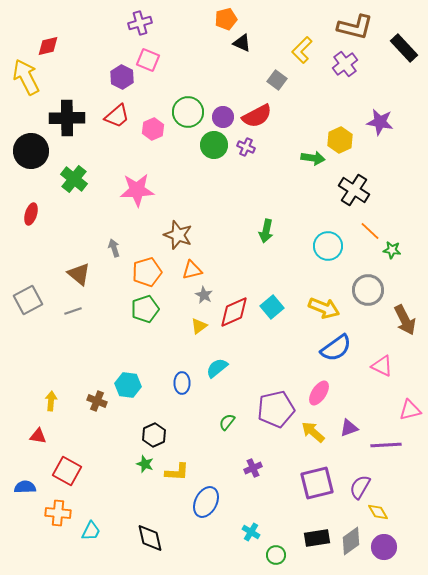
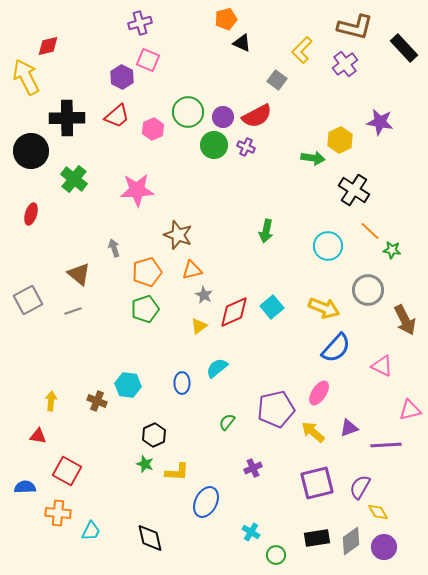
blue semicircle at (336, 348): rotated 12 degrees counterclockwise
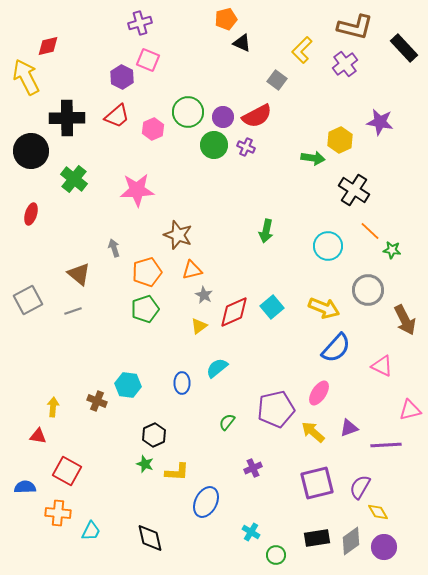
yellow arrow at (51, 401): moved 2 px right, 6 px down
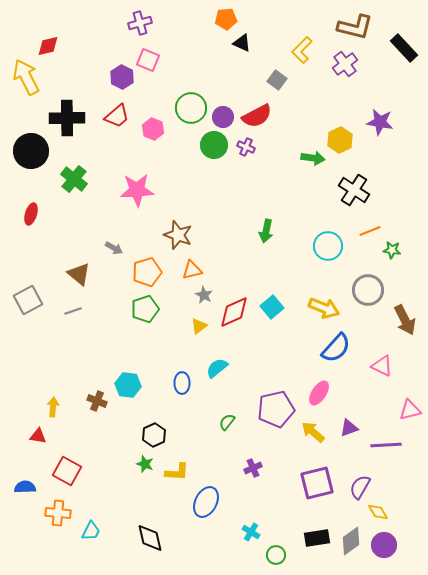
orange pentagon at (226, 19): rotated 10 degrees clockwise
green circle at (188, 112): moved 3 px right, 4 px up
pink hexagon at (153, 129): rotated 15 degrees counterclockwise
orange line at (370, 231): rotated 65 degrees counterclockwise
gray arrow at (114, 248): rotated 138 degrees clockwise
purple circle at (384, 547): moved 2 px up
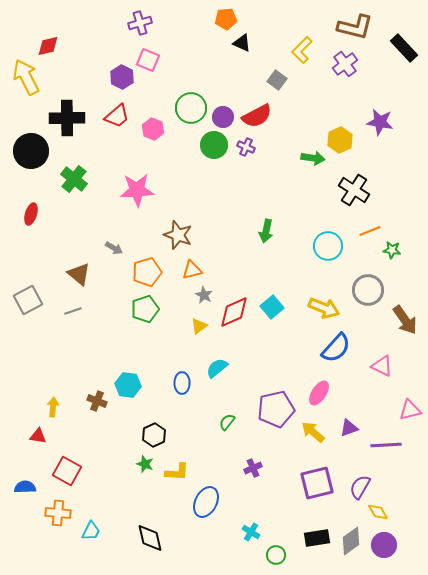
brown arrow at (405, 320): rotated 8 degrees counterclockwise
